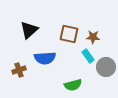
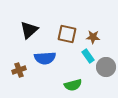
brown square: moved 2 px left
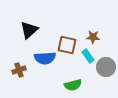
brown square: moved 11 px down
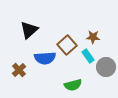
brown square: rotated 36 degrees clockwise
brown cross: rotated 24 degrees counterclockwise
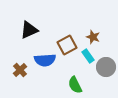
black triangle: rotated 18 degrees clockwise
brown star: rotated 16 degrees clockwise
brown square: rotated 12 degrees clockwise
blue semicircle: moved 2 px down
brown cross: moved 1 px right
green semicircle: moved 2 px right; rotated 78 degrees clockwise
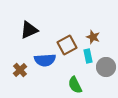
cyan rectangle: rotated 24 degrees clockwise
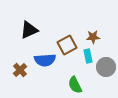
brown star: rotated 24 degrees counterclockwise
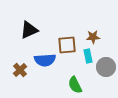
brown square: rotated 24 degrees clockwise
